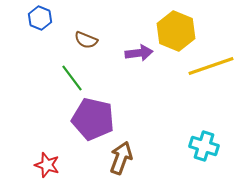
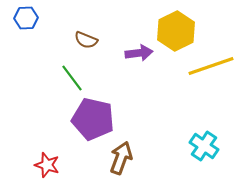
blue hexagon: moved 14 px left; rotated 25 degrees counterclockwise
yellow hexagon: rotated 12 degrees clockwise
cyan cross: rotated 16 degrees clockwise
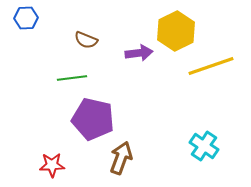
green line: rotated 60 degrees counterclockwise
red star: moved 5 px right; rotated 20 degrees counterclockwise
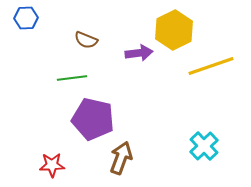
yellow hexagon: moved 2 px left, 1 px up
cyan cross: rotated 12 degrees clockwise
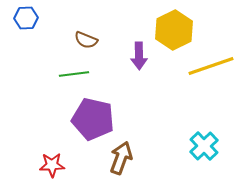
purple arrow: moved 3 px down; rotated 96 degrees clockwise
green line: moved 2 px right, 4 px up
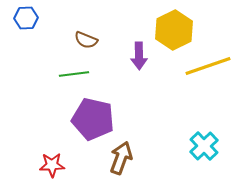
yellow line: moved 3 px left
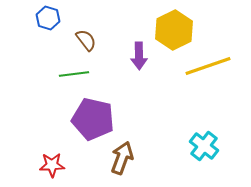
blue hexagon: moved 22 px right; rotated 20 degrees clockwise
brown semicircle: rotated 150 degrees counterclockwise
cyan cross: rotated 8 degrees counterclockwise
brown arrow: moved 1 px right
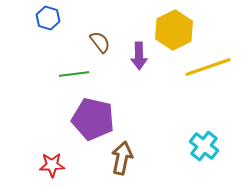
brown semicircle: moved 14 px right, 2 px down
yellow line: moved 1 px down
brown arrow: rotated 8 degrees counterclockwise
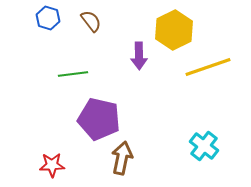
brown semicircle: moved 9 px left, 21 px up
green line: moved 1 px left
purple pentagon: moved 6 px right
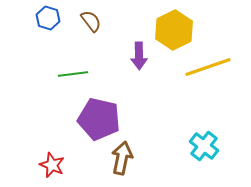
red star: rotated 25 degrees clockwise
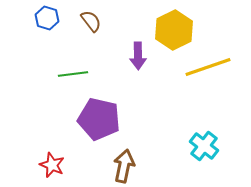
blue hexagon: moved 1 px left
purple arrow: moved 1 px left
brown arrow: moved 2 px right, 8 px down
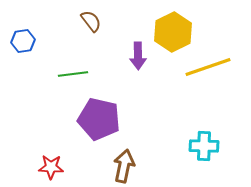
blue hexagon: moved 24 px left, 23 px down; rotated 25 degrees counterclockwise
yellow hexagon: moved 1 px left, 2 px down
cyan cross: rotated 36 degrees counterclockwise
red star: moved 1 px left, 2 px down; rotated 20 degrees counterclockwise
